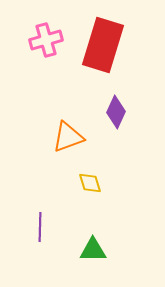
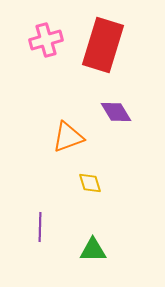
purple diamond: rotated 56 degrees counterclockwise
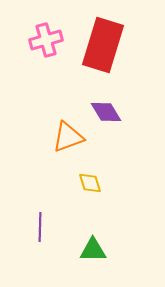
purple diamond: moved 10 px left
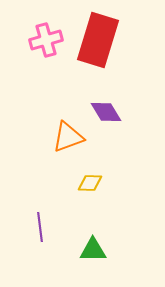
red rectangle: moved 5 px left, 5 px up
yellow diamond: rotated 70 degrees counterclockwise
purple line: rotated 8 degrees counterclockwise
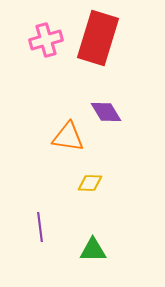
red rectangle: moved 2 px up
orange triangle: rotated 28 degrees clockwise
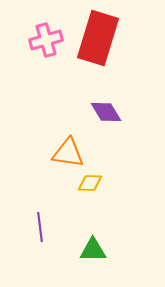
orange triangle: moved 16 px down
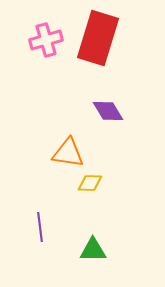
purple diamond: moved 2 px right, 1 px up
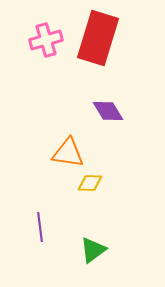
green triangle: rotated 36 degrees counterclockwise
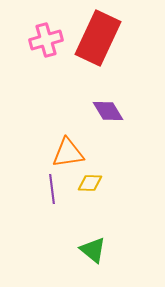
red rectangle: rotated 8 degrees clockwise
orange triangle: rotated 16 degrees counterclockwise
purple line: moved 12 px right, 38 px up
green triangle: rotated 44 degrees counterclockwise
